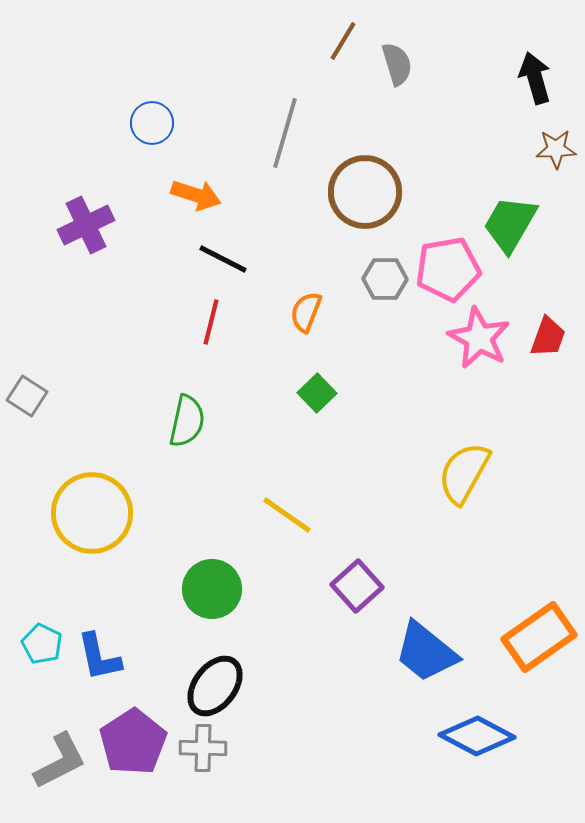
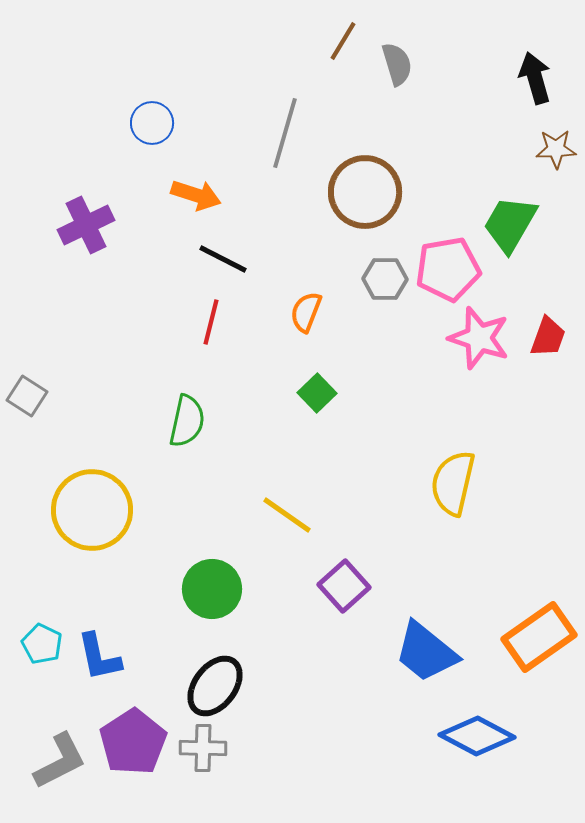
pink star: rotated 10 degrees counterclockwise
yellow semicircle: moved 11 px left, 10 px down; rotated 16 degrees counterclockwise
yellow circle: moved 3 px up
purple square: moved 13 px left
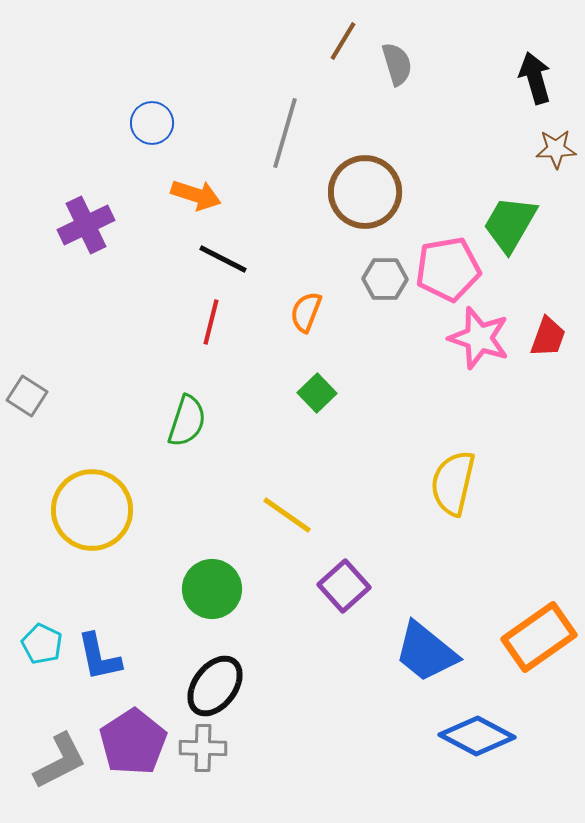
green semicircle: rotated 6 degrees clockwise
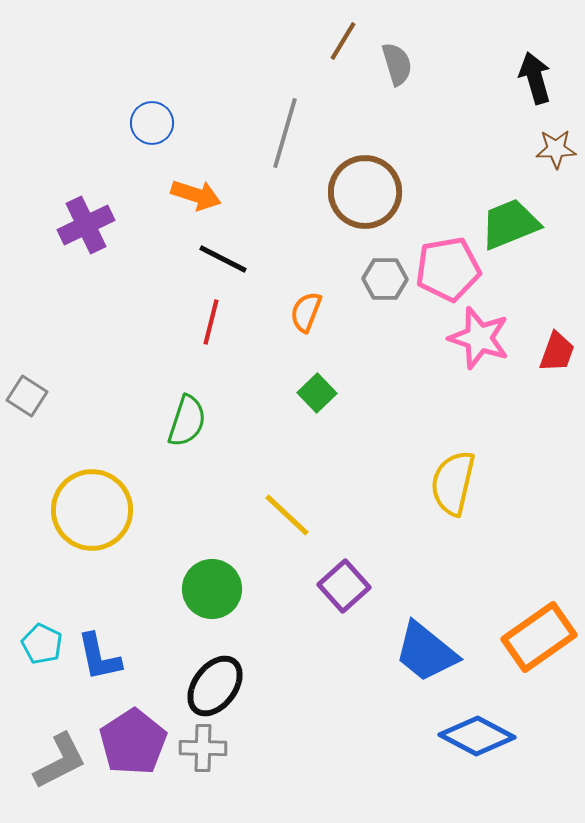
green trapezoid: rotated 38 degrees clockwise
red trapezoid: moved 9 px right, 15 px down
yellow line: rotated 8 degrees clockwise
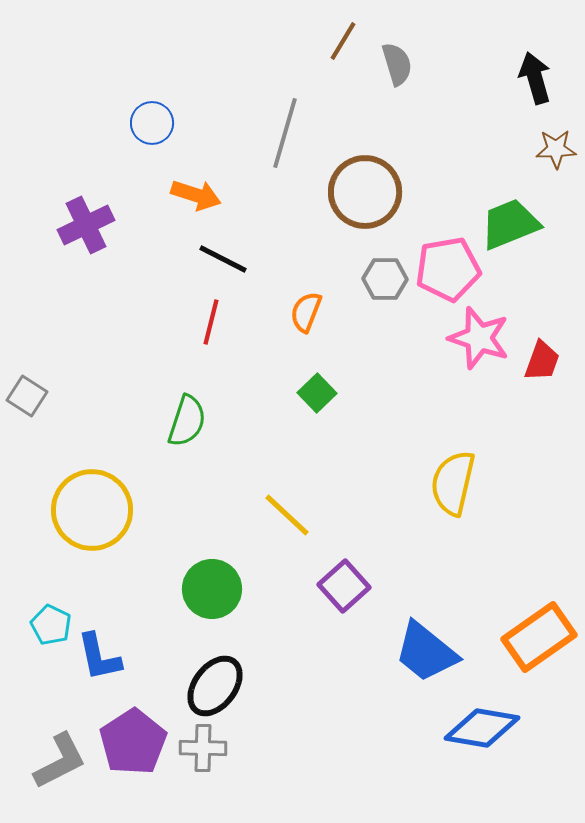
red trapezoid: moved 15 px left, 9 px down
cyan pentagon: moved 9 px right, 19 px up
blue diamond: moved 5 px right, 8 px up; rotated 18 degrees counterclockwise
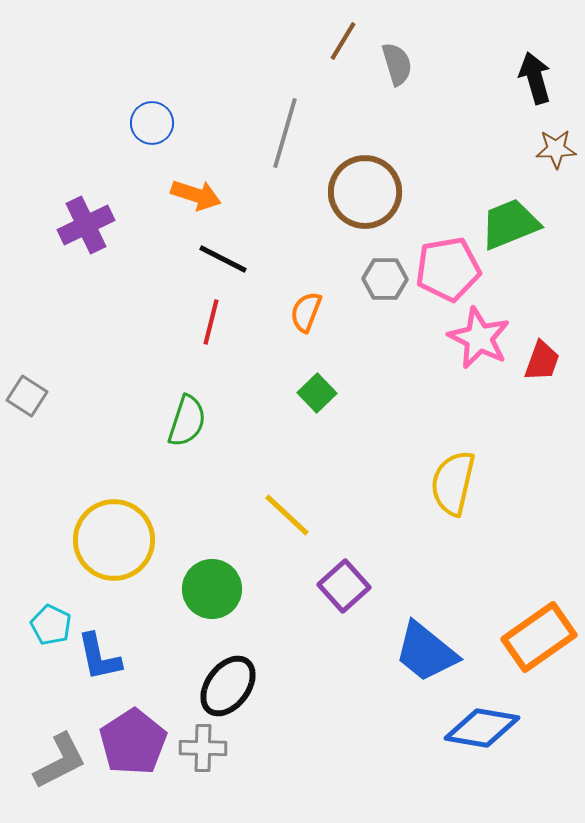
pink star: rotated 8 degrees clockwise
yellow circle: moved 22 px right, 30 px down
black ellipse: moved 13 px right
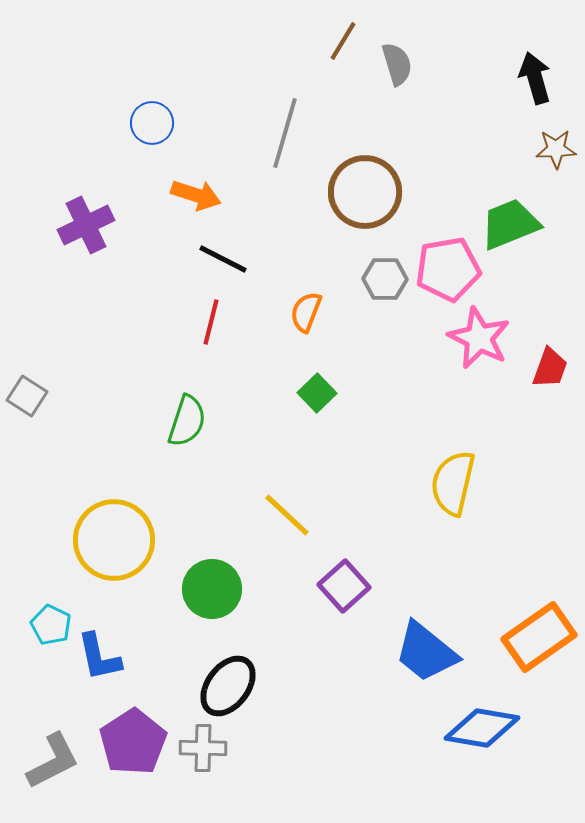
red trapezoid: moved 8 px right, 7 px down
gray L-shape: moved 7 px left
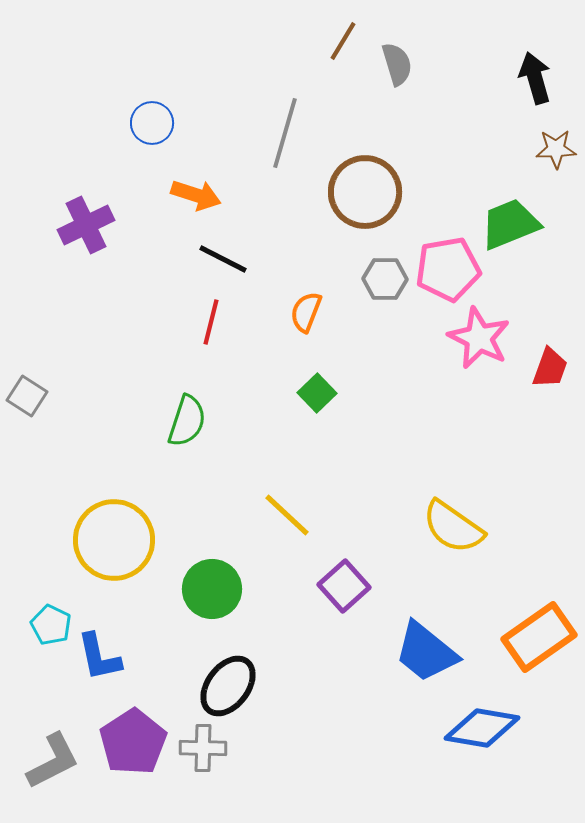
yellow semicircle: moved 44 px down; rotated 68 degrees counterclockwise
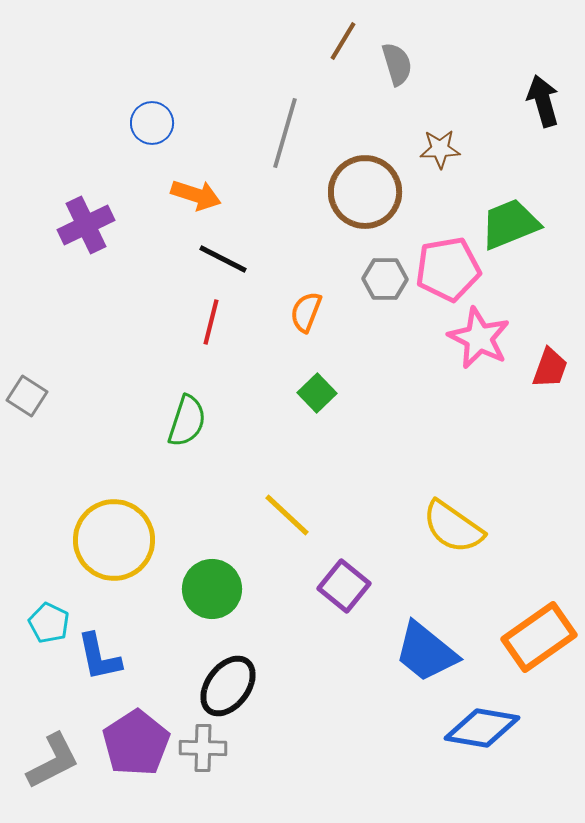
black arrow: moved 8 px right, 23 px down
brown star: moved 116 px left
purple square: rotated 9 degrees counterclockwise
cyan pentagon: moved 2 px left, 2 px up
purple pentagon: moved 3 px right, 1 px down
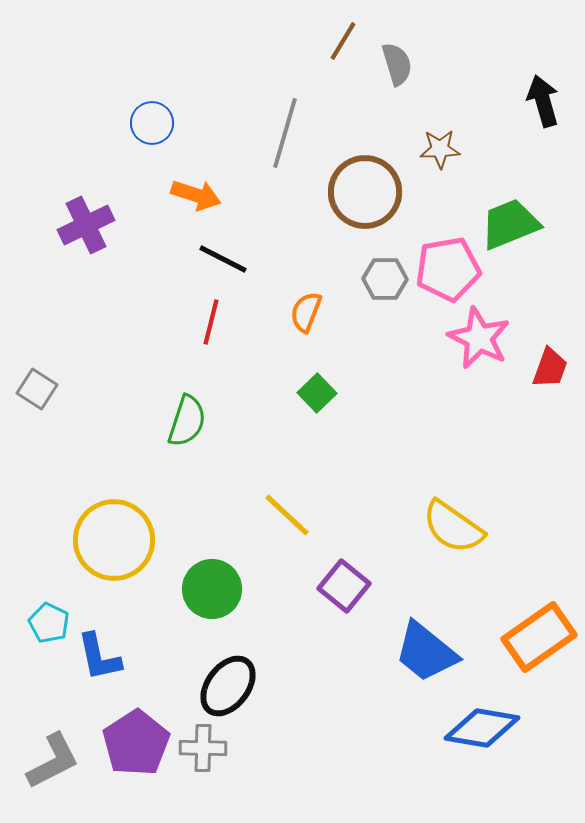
gray square: moved 10 px right, 7 px up
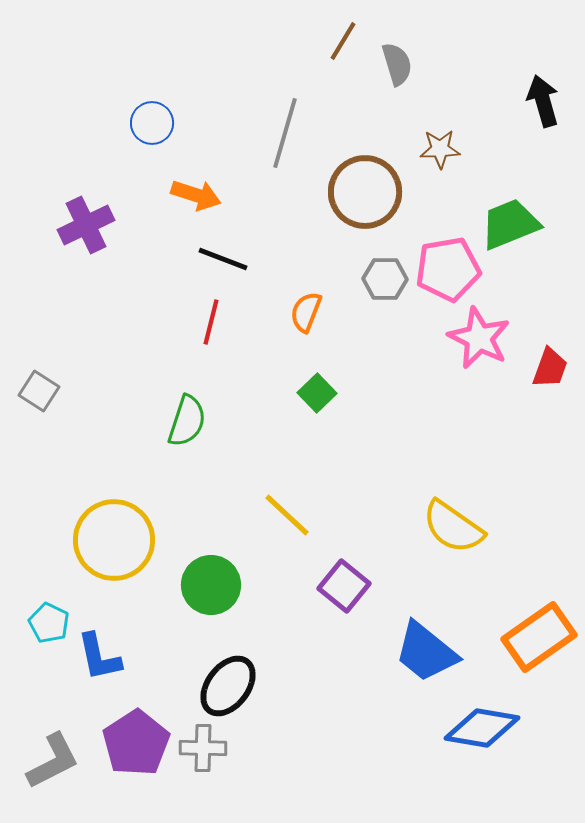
black line: rotated 6 degrees counterclockwise
gray square: moved 2 px right, 2 px down
green circle: moved 1 px left, 4 px up
